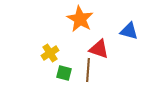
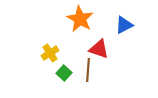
blue triangle: moved 5 px left, 6 px up; rotated 42 degrees counterclockwise
green square: rotated 28 degrees clockwise
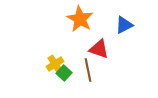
yellow cross: moved 5 px right, 11 px down
brown line: rotated 15 degrees counterclockwise
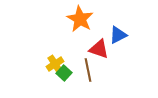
blue triangle: moved 6 px left, 10 px down
